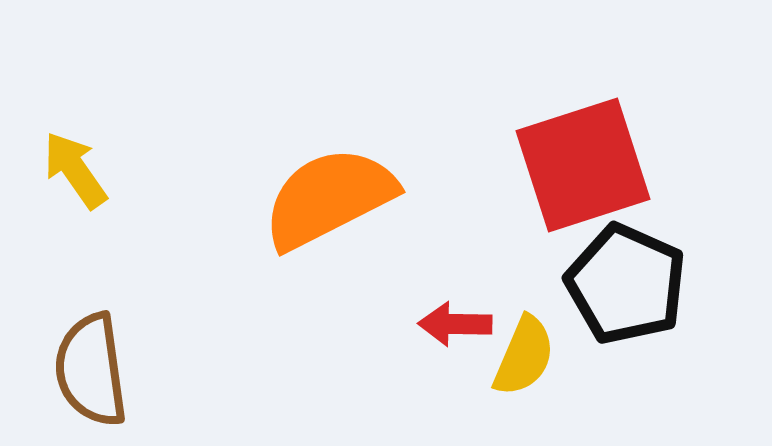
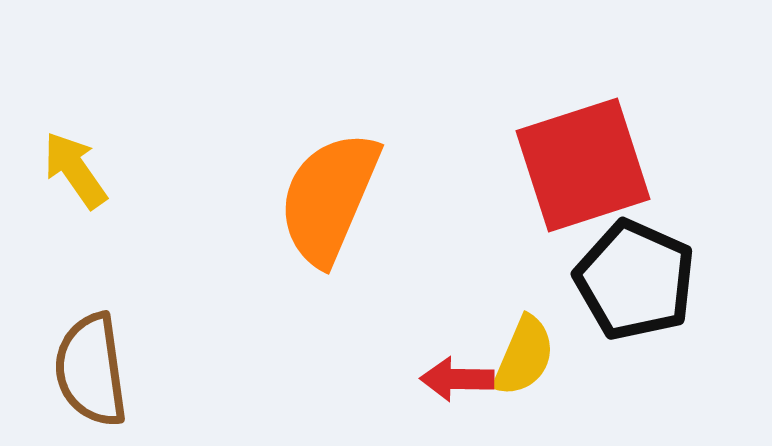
orange semicircle: rotated 40 degrees counterclockwise
black pentagon: moved 9 px right, 4 px up
red arrow: moved 2 px right, 55 px down
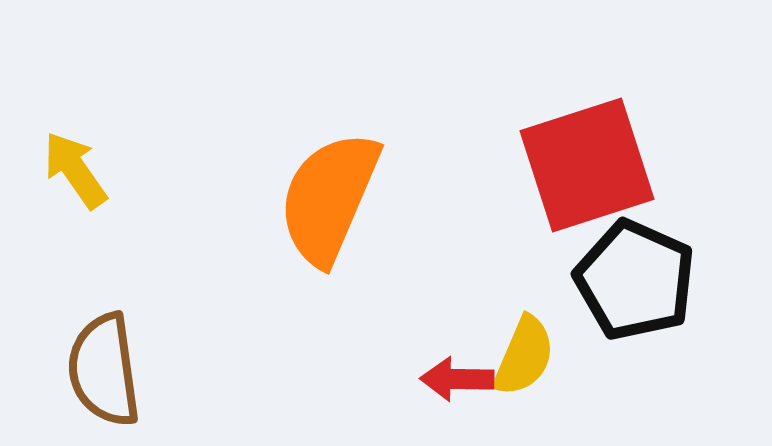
red square: moved 4 px right
brown semicircle: moved 13 px right
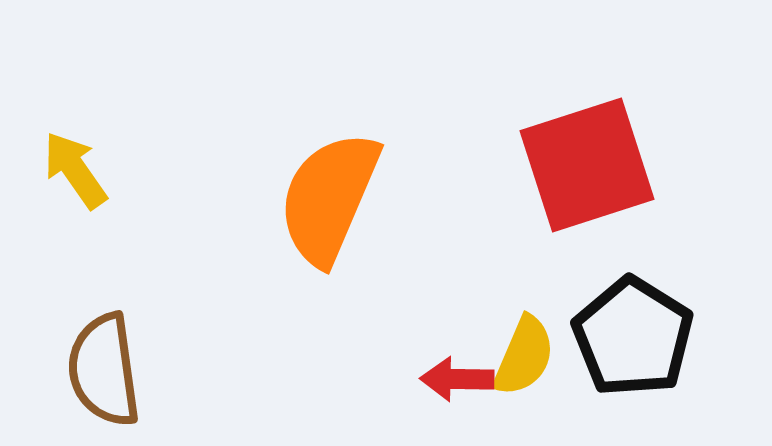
black pentagon: moved 2 px left, 57 px down; rotated 8 degrees clockwise
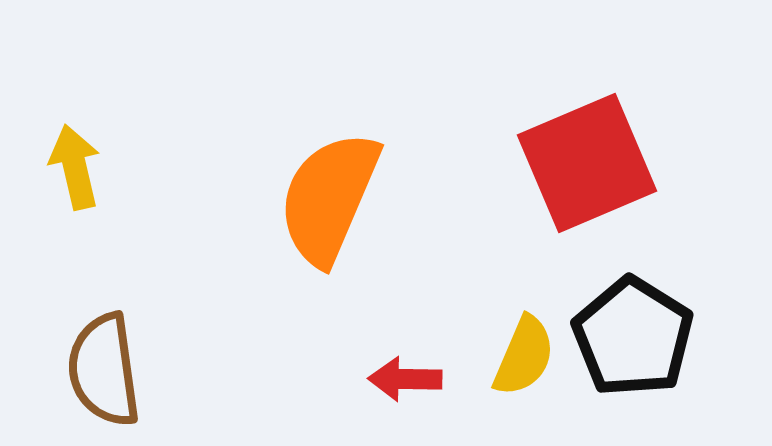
red square: moved 2 px up; rotated 5 degrees counterclockwise
yellow arrow: moved 3 px up; rotated 22 degrees clockwise
red arrow: moved 52 px left
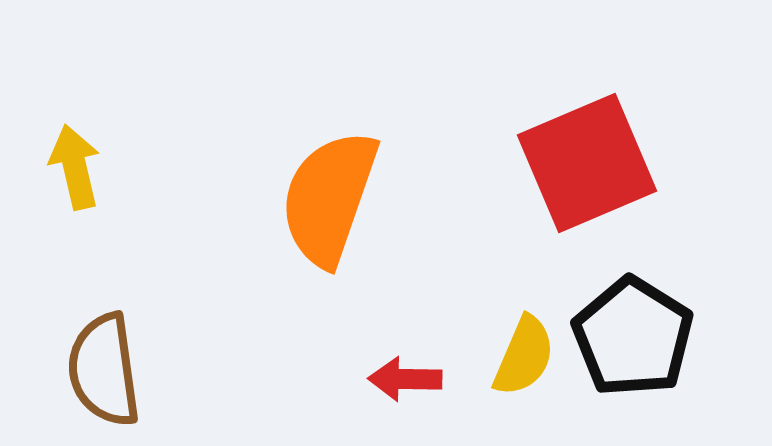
orange semicircle: rotated 4 degrees counterclockwise
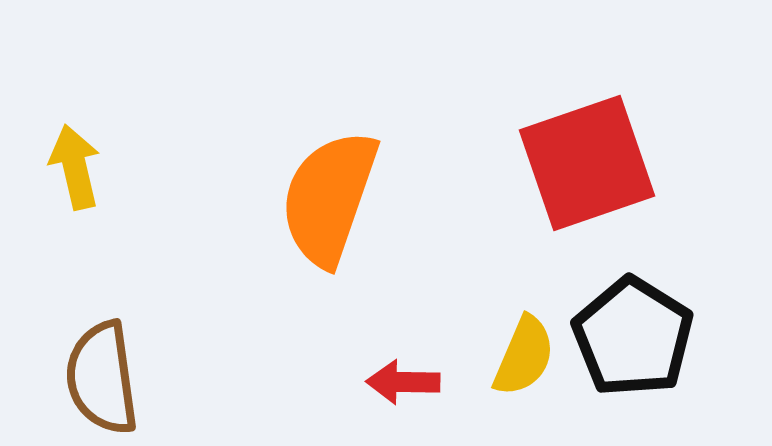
red square: rotated 4 degrees clockwise
brown semicircle: moved 2 px left, 8 px down
red arrow: moved 2 px left, 3 px down
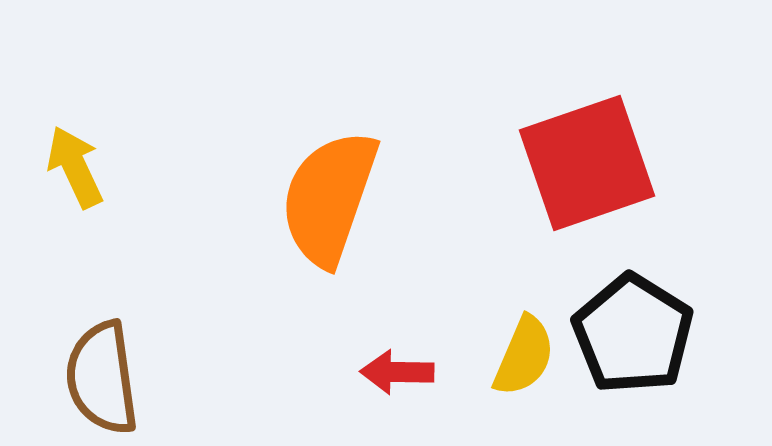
yellow arrow: rotated 12 degrees counterclockwise
black pentagon: moved 3 px up
red arrow: moved 6 px left, 10 px up
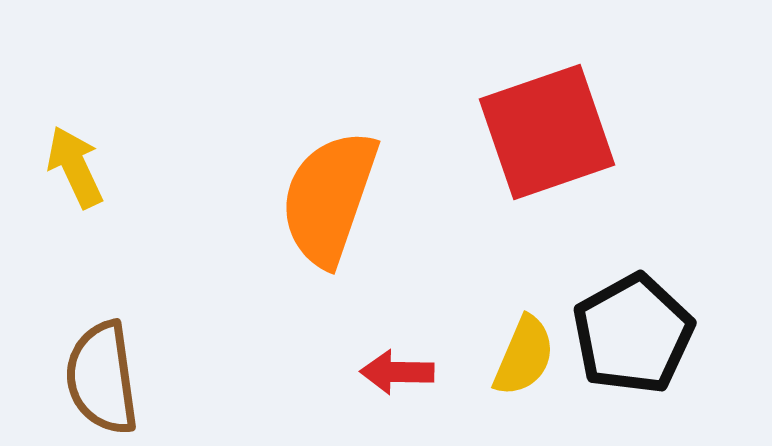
red square: moved 40 px left, 31 px up
black pentagon: rotated 11 degrees clockwise
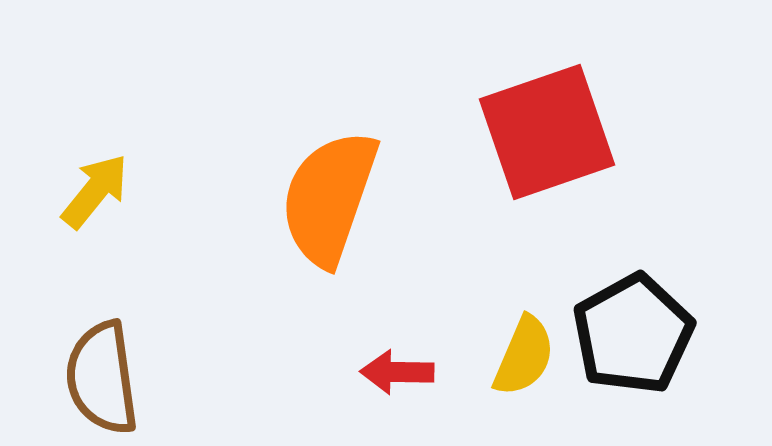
yellow arrow: moved 20 px right, 24 px down; rotated 64 degrees clockwise
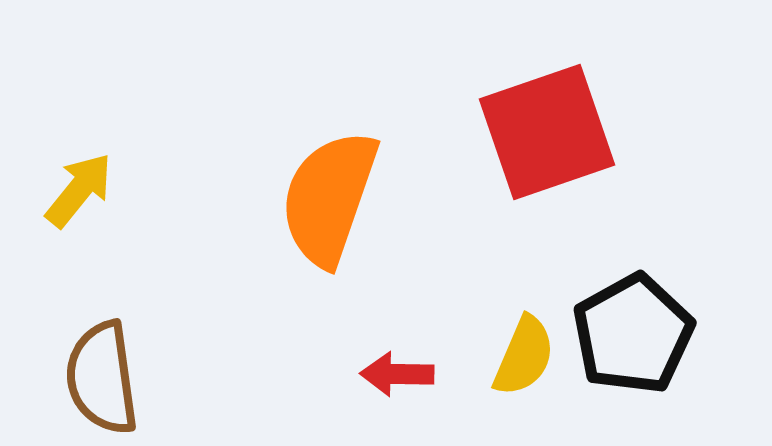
yellow arrow: moved 16 px left, 1 px up
red arrow: moved 2 px down
